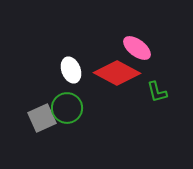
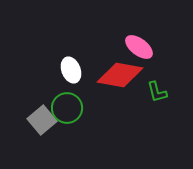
pink ellipse: moved 2 px right, 1 px up
red diamond: moved 3 px right, 2 px down; rotated 18 degrees counterclockwise
gray square: moved 2 px down; rotated 16 degrees counterclockwise
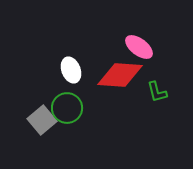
red diamond: rotated 6 degrees counterclockwise
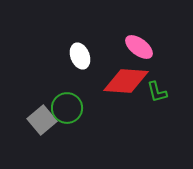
white ellipse: moved 9 px right, 14 px up
red diamond: moved 6 px right, 6 px down
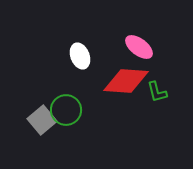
green circle: moved 1 px left, 2 px down
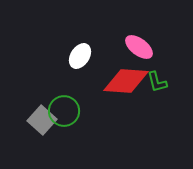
white ellipse: rotated 55 degrees clockwise
green L-shape: moved 10 px up
green circle: moved 2 px left, 1 px down
gray square: rotated 8 degrees counterclockwise
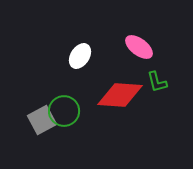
red diamond: moved 6 px left, 14 px down
gray square: rotated 20 degrees clockwise
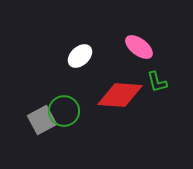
white ellipse: rotated 15 degrees clockwise
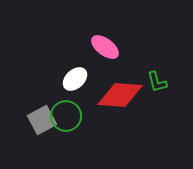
pink ellipse: moved 34 px left
white ellipse: moved 5 px left, 23 px down
green circle: moved 2 px right, 5 px down
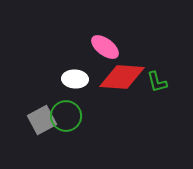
white ellipse: rotated 45 degrees clockwise
red diamond: moved 2 px right, 18 px up
